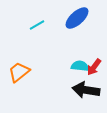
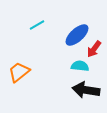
blue ellipse: moved 17 px down
red arrow: moved 18 px up
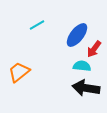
blue ellipse: rotated 10 degrees counterclockwise
cyan semicircle: moved 2 px right
black arrow: moved 2 px up
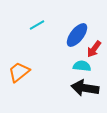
black arrow: moved 1 px left
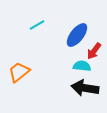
red arrow: moved 2 px down
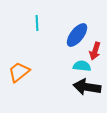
cyan line: moved 2 px up; rotated 63 degrees counterclockwise
red arrow: moved 1 px right; rotated 18 degrees counterclockwise
black arrow: moved 2 px right, 1 px up
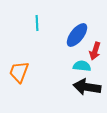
orange trapezoid: rotated 30 degrees counterclockwise
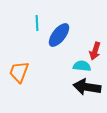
blue ellipse: moved 18 px left
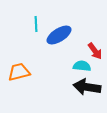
cyan line: moved 1 px left, 1 px down
blue ellipse: rotated 20 degrees clockwise
red arrow: rotated 54 degrees counterclockwise
orange trapezoid: rotated 55 degrees clockwise
